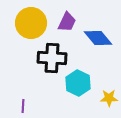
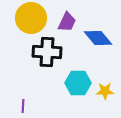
yellow circle: moved 5 px up
black cross: moved 5 px left, 6 px up
cyan hexagon: rotated 25 degrees counterclockwise
yellow star: moved 4 px left, 7 px up
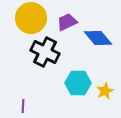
purple trapezoid: rotated 140 degrees counterclockwise
black cross: moved 2 px left; rotated 24 degrees clockwise
yellow star: rotated 24 degrees counterclockwise
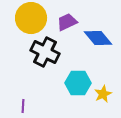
yellow star: moved 2 px left, 3 px down
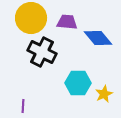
purple trapezoid: rotated 30 degrees clockwise
black cross: moved 3 px left
yellow star: moved 1 px right
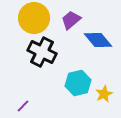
yellow circle: moved 3 px right
purple trapezoid: moved 4 px right, 2 px up; rotated 45 degrees counterclockwise
blue diamond: moved 2 px down
cyan hexagon: rotated 15 degrees counterclockwise
purple line: rotated 40 degrees clockwise
